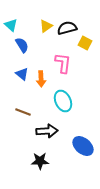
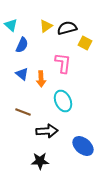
blue semicircle: rotated 56 degrees clockwise
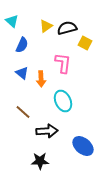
cyan triangle: moved 1 px right, 4 px up
blue triangle: moved 1 px up
brown line: rotated 21 degrees clockwise
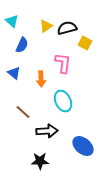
blue triangle: moved 8 px left
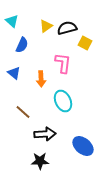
black arrow: moved 2 px left, 3 px down
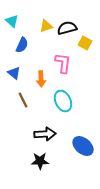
yellow triangle: rotated 16 degrees clockwise
brown line: moved 12 px up; rotated 21 degrees clockwise
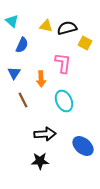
yellow triangle: rotated 32 degrees clockwise
blue triangle: rotated 24 degrees clockwise
cyan ellipse: moved 1 px right
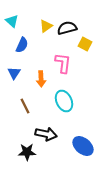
yellow triangle: rotated 48 degrees counterclockwise
yellow square: moved 1 px down
brown line: moved 2 px right, 6 px down
black arrow: moved 1 px right; rotated 15 degrees clockwise
black star: moved 13 px left, 9 px up
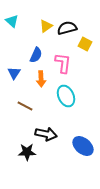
blue semicircle: moved 14 px right, 10 px down
cyan ellipse: moved 2 px right, 5 px up
brown line: rotated 35 degrees counterclockwise
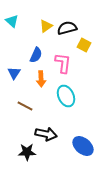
yellow square: moved 1 px left, 1 px down
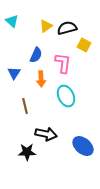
brown line: rotated 49 degrees clockwise
